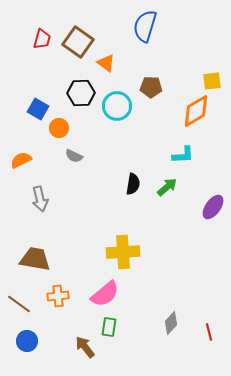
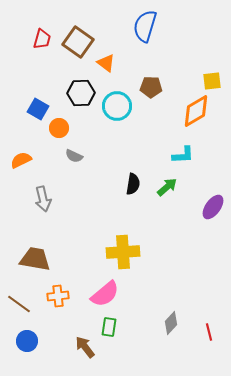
gray arrow: moved 3 px right
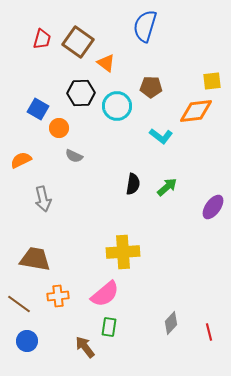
orange diamond: rotated 24 degrees clockwise
cyan L-shape: moved 22 px left, 19 px up; rotated 40 degrees clockwise
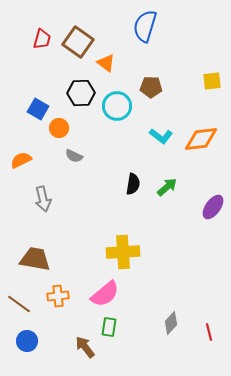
orange diamond: moved 5 px right, 28 px down
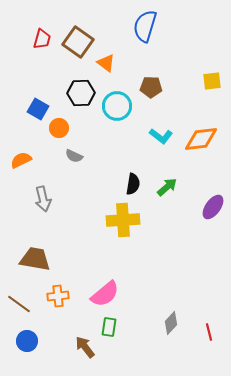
yellow cross: moved 32 px up
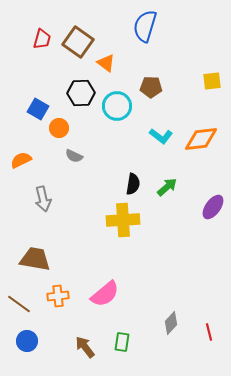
green rectangle: moved 13 px right, 15 px down
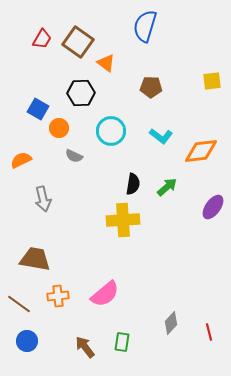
red trapezoid: rotated 15 degrees clockwise
cyan circle: moved 6 px left, 25 px down
orange diamond: moved 12 px down
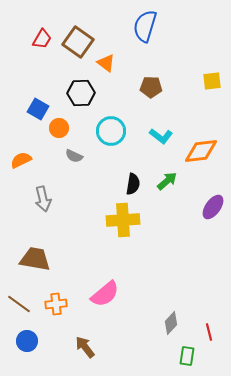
green arrow: moved 6 px up
orange cross: moved 2 px left, 8 px down
green rectangle: moved 65 px right, 14 px down
